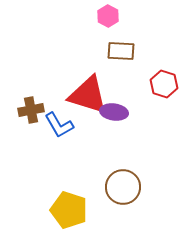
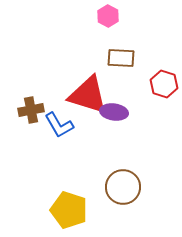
brown rectangle: moved 7 px down
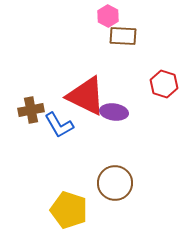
brown rectangle: moved 2 px right, 22 px up
red triangle: moved 2 px left, 1 px down; rotated 9 degrees clockwise
brown circle: moved 8 px left, 4 px up
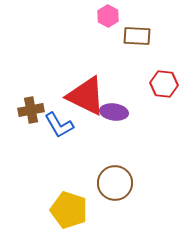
brown rectangle: moved 14 px right
red hexagon: rotated 12 degrees counterclockwise
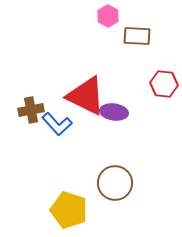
blue L-shape: moved 2 px left, 1 px up; rotated 12 degrees counterclockwise
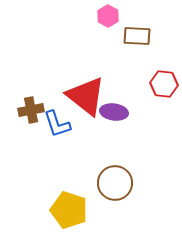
red triangle: rotated 12 degrees clockwise
blue L-shape: rotated 24 degrees clockwise
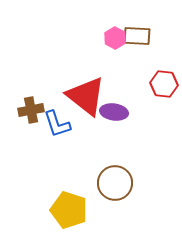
pink hexagon: moved 7 px right, 22 px down
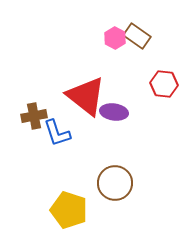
brown rectangle: rotated 32 degrees clockwise
brown cross: moved 3 px right, 6 px down
blue L-shape: moved 9 px down
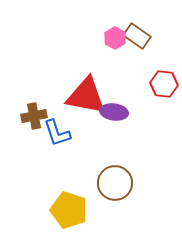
red triangle: rotated 27 degrees counterclockwise
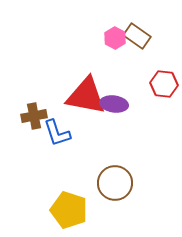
purple ellipse: moved 8 px up
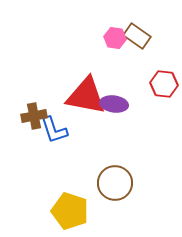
pink hexagon: rotated 20 degrees counterclockwise
blue L-shape: moved 3 px left, 3 px up
yellow pentagon: moved 1 px right, 1 px down
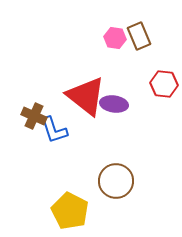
brown rectangle: moved 2 px right; rotated 32 degrees clockwise
red triangle: rotated 27 degrees clockwise
brown cross: rotated 35 degrees clockwise
brown circle: moved 1 px right, 2 px up
yellow pentagon: rotated 9 degrees clockwise
